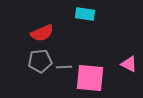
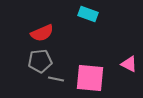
cyan rectangle: moved 3 px right; rotated 12 degrees clockwise
gray line: moved 8 px left, 12 px down; rotated 14 degrees clockwise
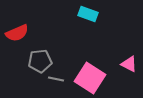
red semicircle: moved 25 px left
pink square: rotated 28 degrees clockwise
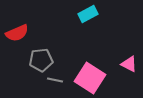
cyan rectangle: rotated 48 degrees counterclockwise
gray pentagon: moved 1 px right, 1 px up
gray line: moved 1 px left, 1 px down
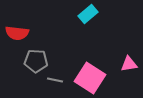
cyan rectangle: rotated 12 degrees counterclockwise
red semicircle: rotated 30 degrees clockwise
gray pentagon: moved 5 px left, 1 px down; rotated 10 degrees clockwise
pink triangle: rotated 36 degrees counterclockwise
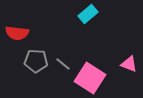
pink triangle: rotated 30 degrees clockwise
gray line: moved 8 px right, 16 px up; rotated 28 degrees clockwise
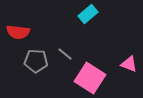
red semicircle: moved 1 px right, 1 px up
gray line: moved 2 px right, 10 px up
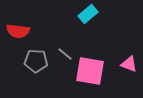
red semicircle: moved 1 px up
pink square: moved 7 px up; rotated 24 degrees counterclockwise
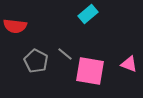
red semicircle: moved 3 px left, 5 px up
gray pentagon: rotated 25 degrees clockwise
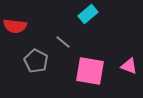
gray line: moved 2 px left, 12 px up
pink triangle: moved 2 px down
